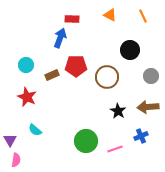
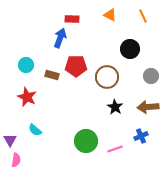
black circle: moved 1 px up
brown rectangle: rotated 40 degrees clockwise
black star: moved 3 px left, 4 px up
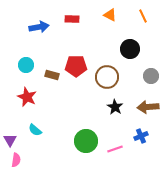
blue arrow: moved 21 px left, 11 px up; rotated 60 degrees clockwise
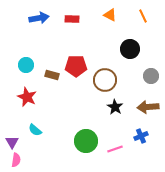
blue arrow: moved 9 px up
brown circle: moved 2 px left, 3 px down
purple triangle: moved 2 px right, 2 px down
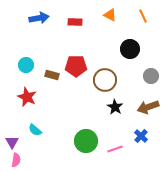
red rectangle: moved 3 px right, 3 px down
brown arrow: rotated 15 degrees counterclockwise
blue cross: rotated 24 degrees counterclockwise
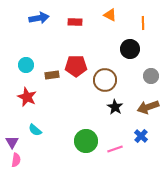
orange line: moved 7 px down; rotated 24 degrees clockwise
brown rectangle: rotated 24 degrees counterclockwise
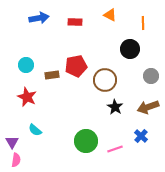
red pentagon: rotated 10 degrees counterclockwise
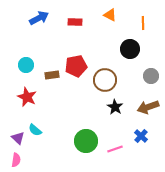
blue arrow: rotated 18 degrees counterclockwise
purple triangle: moved 6 px right, 4 px up; rotated 16 degrees counterclockwise
